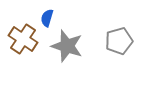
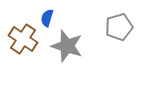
gray pentagon: moved 14 px up
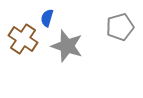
gray pentagon: moved 1 px right
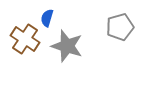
brown cross: moved 2 px right
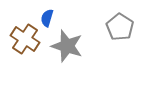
gray pentagon: rotated 24 degrees counterclockwise
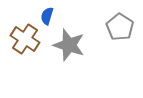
blue semicircle: moved 2 px up
gray star: moved 2 px right, 1 px up
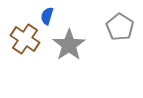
gray star: rotated 20 degrees clockwise
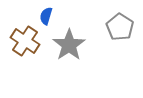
blue semicircle: moved 1 px left
brown cross: moved 2 px down
